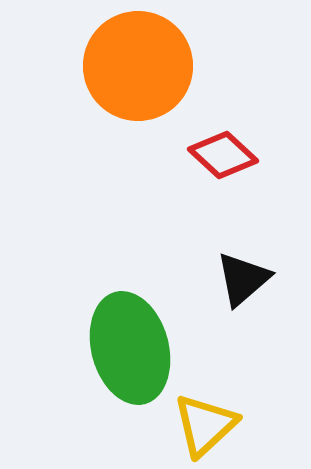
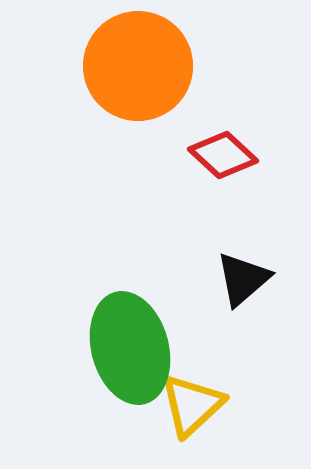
yellow triangle: moved 13 px left, 20 px up
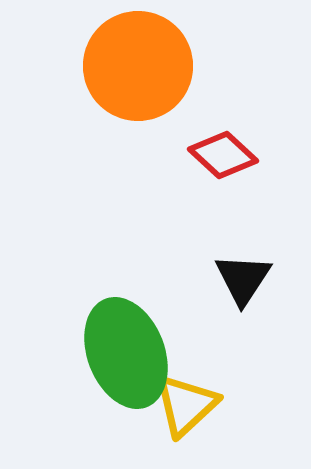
black triangle: rotated 16 degrees counterclockwise
green ellipse: moved 4 px left, 5 px down; rotated 6 degrees counterclockwise
yellow triangle: moved 6 px left
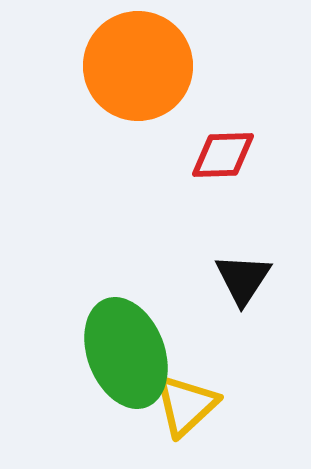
red diamond: rotated 44 degrees counterclockwise
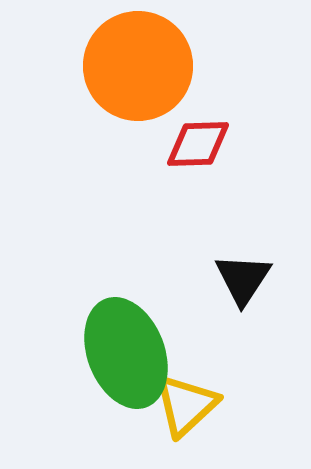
red diamond: moved 25 px left, 11 px up
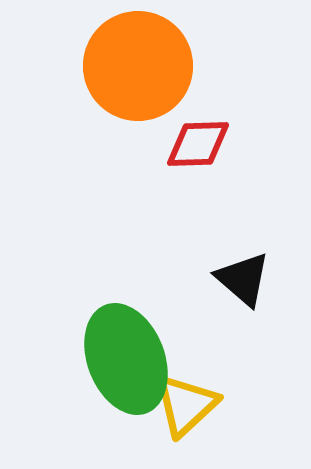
black triangle: rotated 22 degrees counterclockwise
green ellipse: moved 6 px down
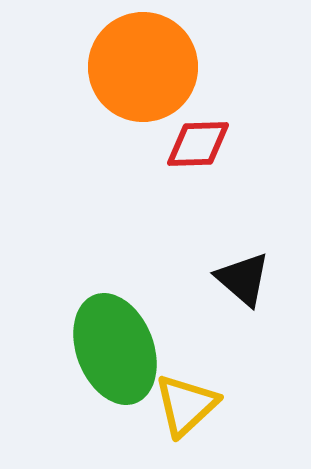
orange circle: moved 5 px right, 1 px down
green ellipse: moved 11 px left, 10 px up
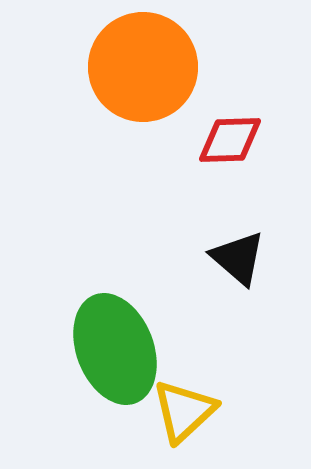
red diamond: moved 32 px right, 4 px up
black triangle: moved 5 px left, 21 px up
yellow triangle: moved 2 px left, 6 px down
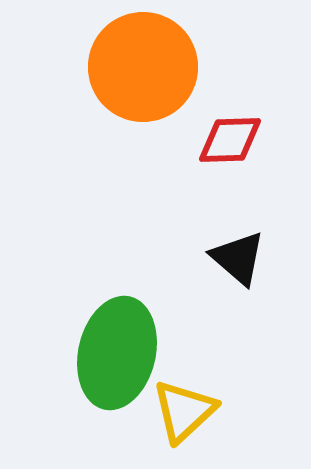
green ellipse: moved 2 px right, 4 px down; rotated 34 degrees clockwise
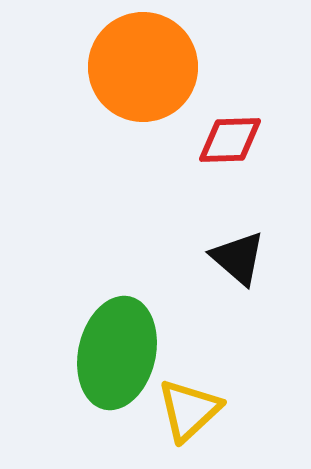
yellow triangle: moved 5 px right, 1 px up
